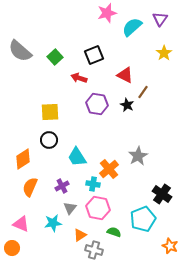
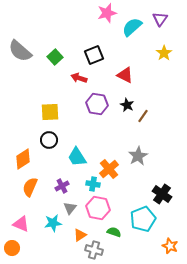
brown line: moved 24 px down
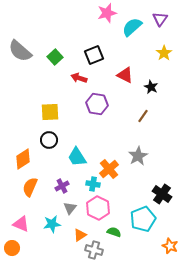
black star: moved 24 px right, 18 px up
pink hexagon: rotated 15 degrees clockwise
cyan star: moved 1 px left, 1 px down
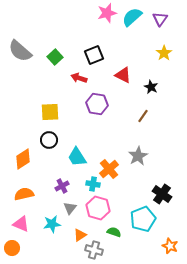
cyan semicircle: moved 10 px up
red triangle: moved 2 px left
orange semicircle: moved 6 px left, 7 px down; rotated 54 degrees clockwise
pink hexagon: rotated 10 degrees counterclockwise
